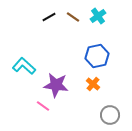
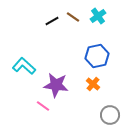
black line: moved 3 px right, 4 px down
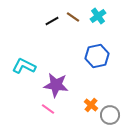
cyan L-shape: rotated 15 degrees counterclockwise
orange cross: moved 2 px left, 21 px down
pink line: moved 5 px right, 3 px down
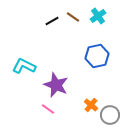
purple star: rotated 15 degrees clockwise
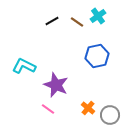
brown line: moved 4 px right, 5 px down
orange cross: moved 3 px left, 3 px down
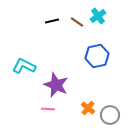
black line: rotated 16 degrees clockwise
pink line: rotated 32 degrees counterclockwise
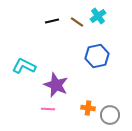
orange cross: rotated 32 degrees counterclockwise
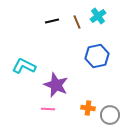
brown line: rotated 32 degrees clockwise
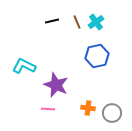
cyan cross: moved 2 px left, 6 px down
gray circle: moved 2 px right, 2 px up
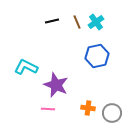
cyan L-shape: moved 2 px right, 1 px down
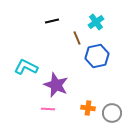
brown line: moved 16 px down
